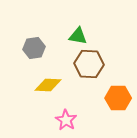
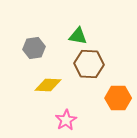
pink star: rotated 10 degrees clockwise
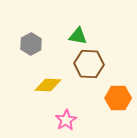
gray hexagon: moved 3 px left, 4 px up; rotated 20 degrees counterclockwise
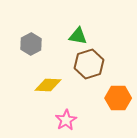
brown hexagon: rotated 20 degrees counterclockwise
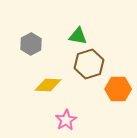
orange hexagon: moved 9 px up
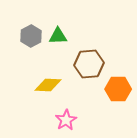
green triangle: moved 20 px left; rotated 12 degrees counterclockwise
gray hexagon: moved 8 px up
brown hexagon: rotated 12 degrees clockwise
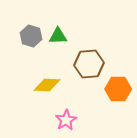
gray hexagon: rotated 15 degrees counterclockwise
yellow diamond: moved 1 px left
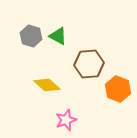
green triangle: rotated 30 degrees clockwise
yellow diamond: rotated 40 degrees clockwise
orange hexagon: rotated 20 degrees clockwise
pink star: rotated 10 degrees clockwise
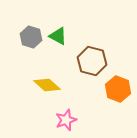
gray hexagon: moved 1 px down
brown hexagon: moved 3 px right, 3 px up; rotated 20 degrees clockwise
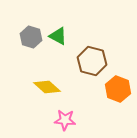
yellow diamond: moved 2 px down
pink star: moved 1 px left; rotated 25 degrees clockwise
